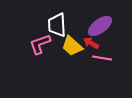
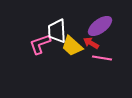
white trapezoid: moved 6 px down
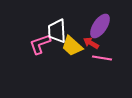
purple ellipse: rotated 20 degrees counterclockwise
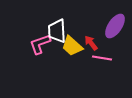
purple ellipse: moved 15 px right
red arrow: rotated 21 degrees clockwise
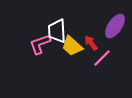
pink line: rotated 54 degrees counterclockwise
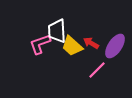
purple ellipse: moved 20 px down
red arrow: rotated 21 degrees counterclockwise
pink line: moved 5 px left, 12 px down
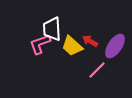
white trapezoid: moved 5 px left, 2 px up
red arrow: moved 1 px left, 2 px up
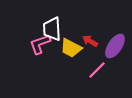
yellow trapezoid: moved 1 px left, 2 px down; rotated 15 degrees counterclockwise
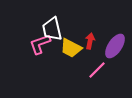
white trapezoid: rotated 10 degrees counterclockwise
red arrow: rotated 70 degrees clockwise
